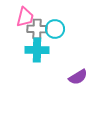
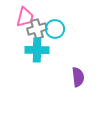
gray cross: rotated 18 degrees counterclockwise
purple semicircle: rotated 66 degrees counterclockwise
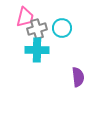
cyan circle: moved 7 px right, 1 px up
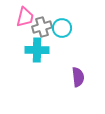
gray cross: moved 5 px right, 2 px up
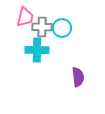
gray cross: rotated 18 degrees clockwise
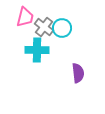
gray cross: moved 2 px right; rotated 36 degrees clockwise
purple semicircle: moved 4 px up
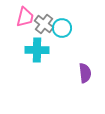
gray cross: moved 3 px up
purple semicircle: moved 7 px right
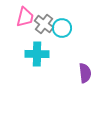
cyan cross: moved 4 px down
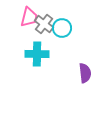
pink trapezoid: moved 4 px right
